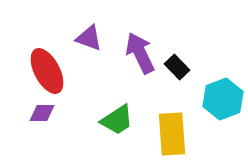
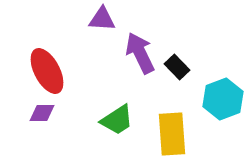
purple triangle: moved 13 px right, 19 px up; rotated 16 degrees counterclockwise
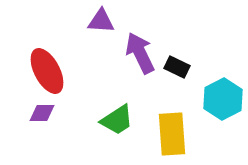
purple triangle: moved 1 px left, 2 px down
black rectangle: rotated 20 degrees counterclockwise
cyan hexagon: rotated 6 degrees counterclockwise
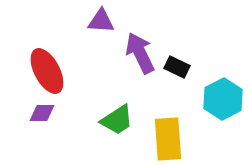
yellow rectangle: moved 4 px left, 5 px down
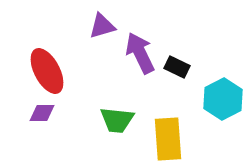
purple triangle: moved 1 px right, 5 px down; rotated 20 degrees counterclockwise
green trapezoid: rotated 39 degrees clockwise
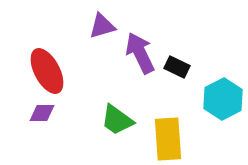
green trapezoid: rotated 30 degrees clockwise
